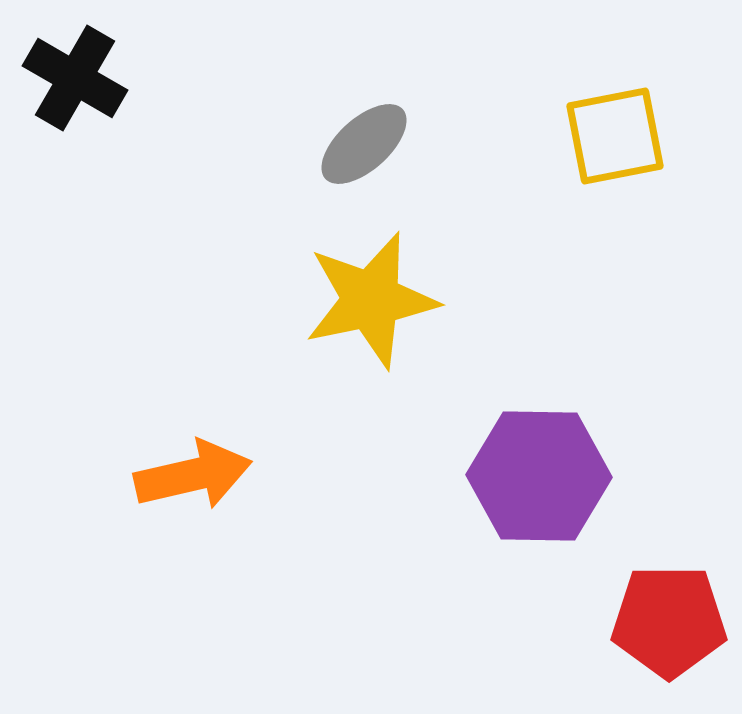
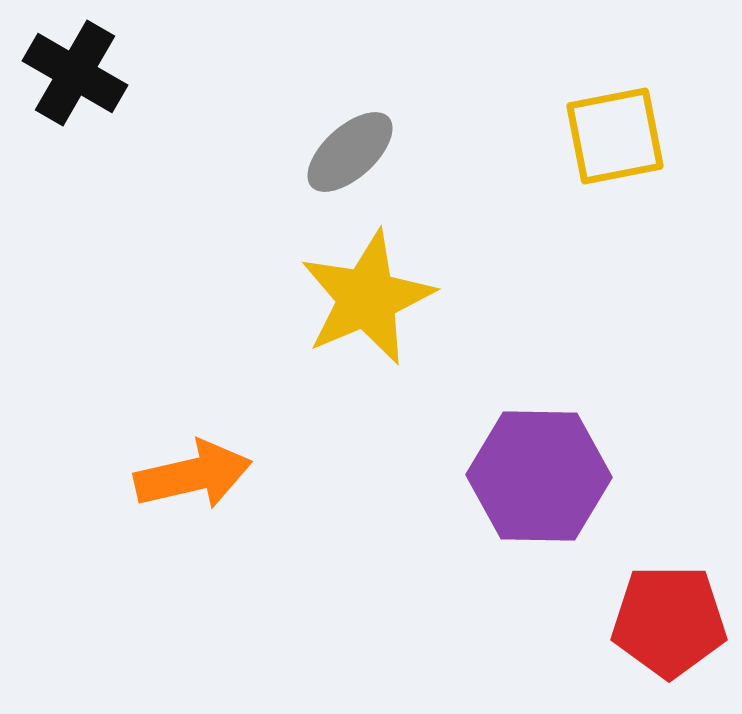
black cross: moved 5 px up
gray ellipse: moved 14 px left, 8 px down
yellow star: moved 4 px left, 2 px up; rotated 11 degrees counterclockwise
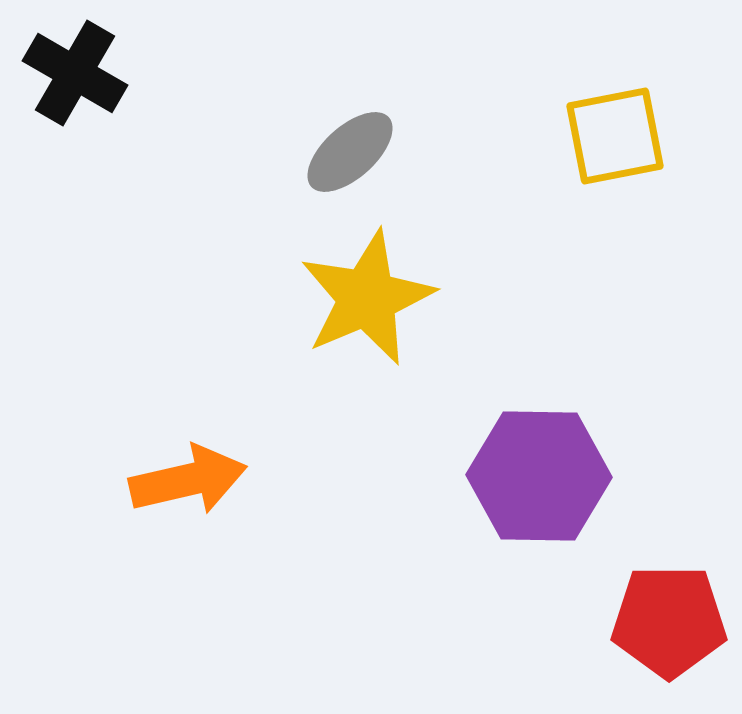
orange arrow: moved 5 px left, 5 px down
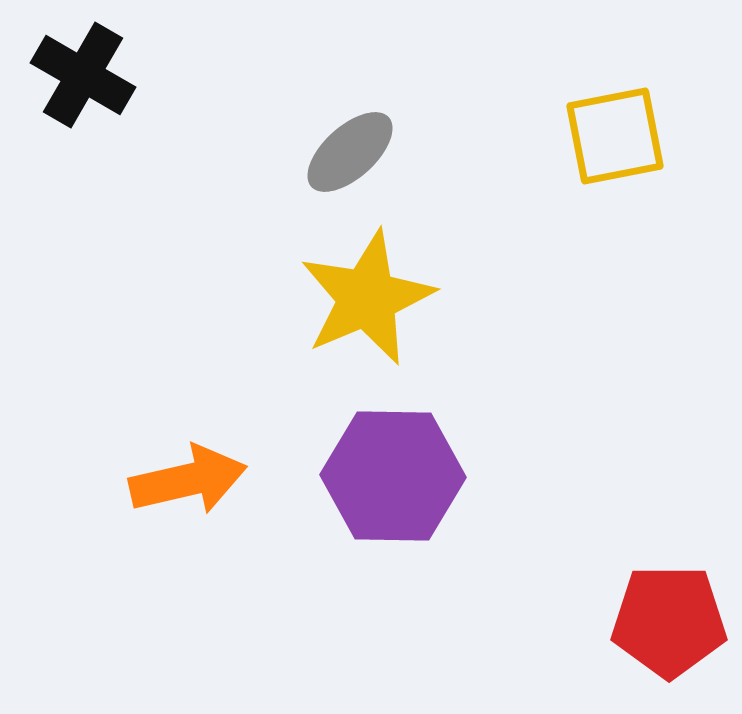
black cross: moved 8 px right, 2 px down
purple hexagon: moved 146 px left
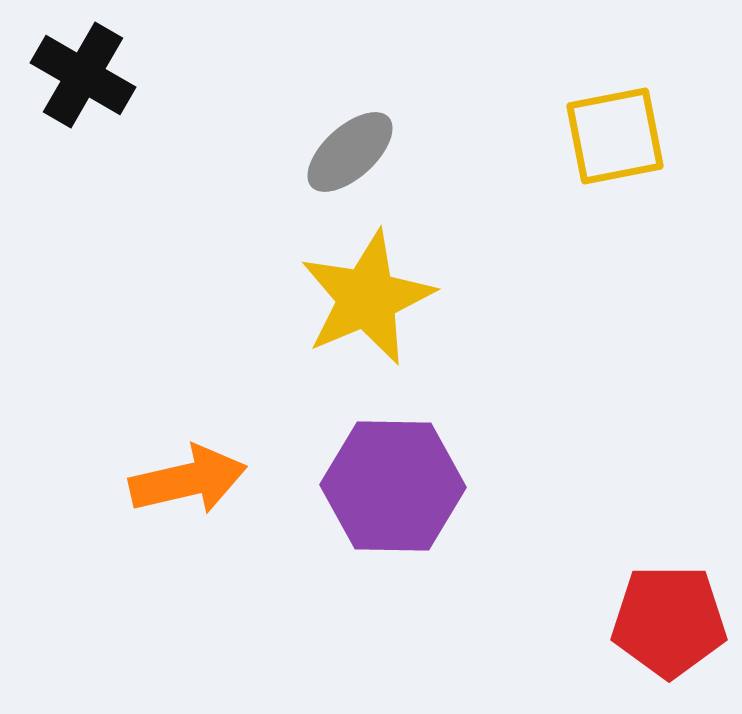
purple hexagon: moved 10 px down
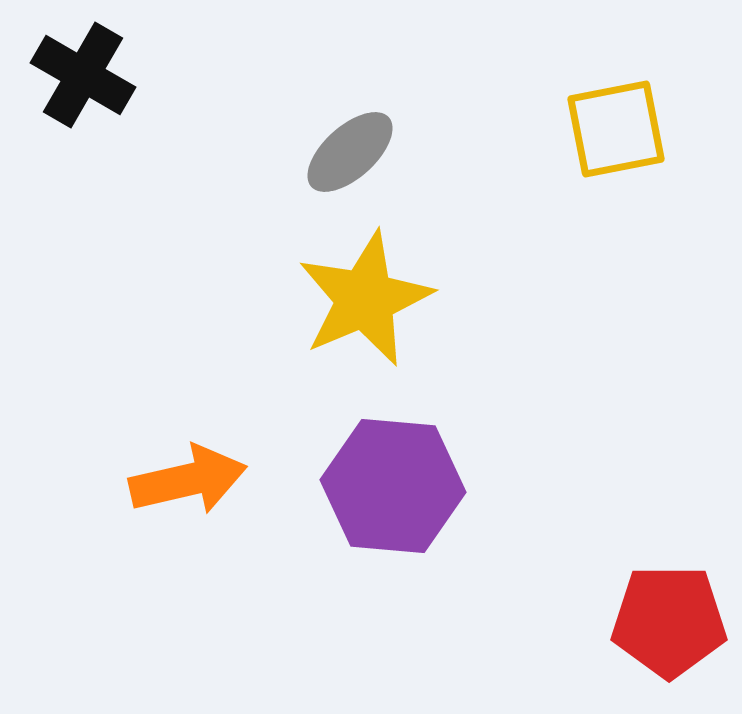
yellow square: moved 1 px right, 7 px up
yellow star: moved 2 px left, 1 px down
purple hexagon: rotated 4 degrees clockwise
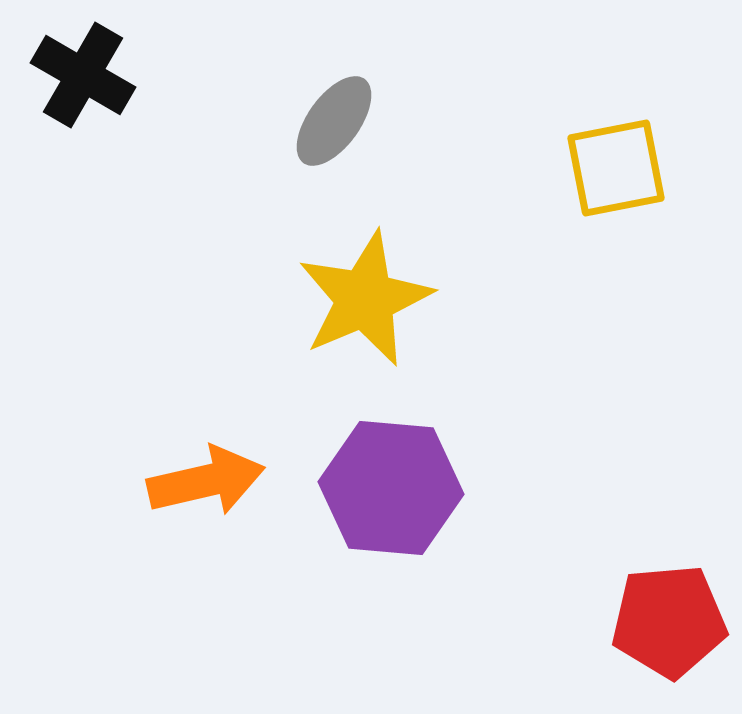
yellow square: moved 39 px down
gray ellipse: moved 16 px left, 31 px up; rotated 12 degrees counterclockwise
orange arrow: moved 18 px right, 1 px down
purple hexagon: moved 2 px left, 2 px down
red pentagon: rotated 5 degrees counterclockwise
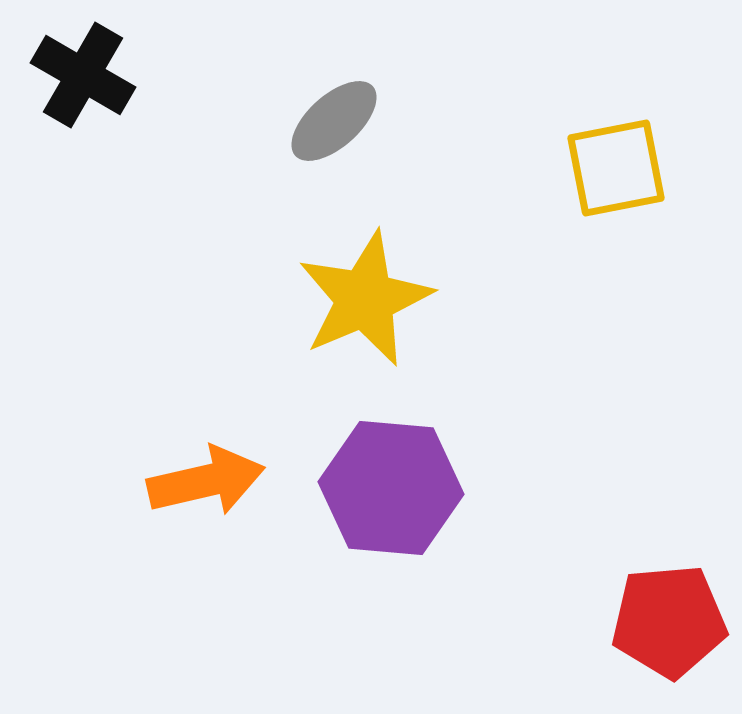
gray ellipse: rotated 12 degrees clockwise
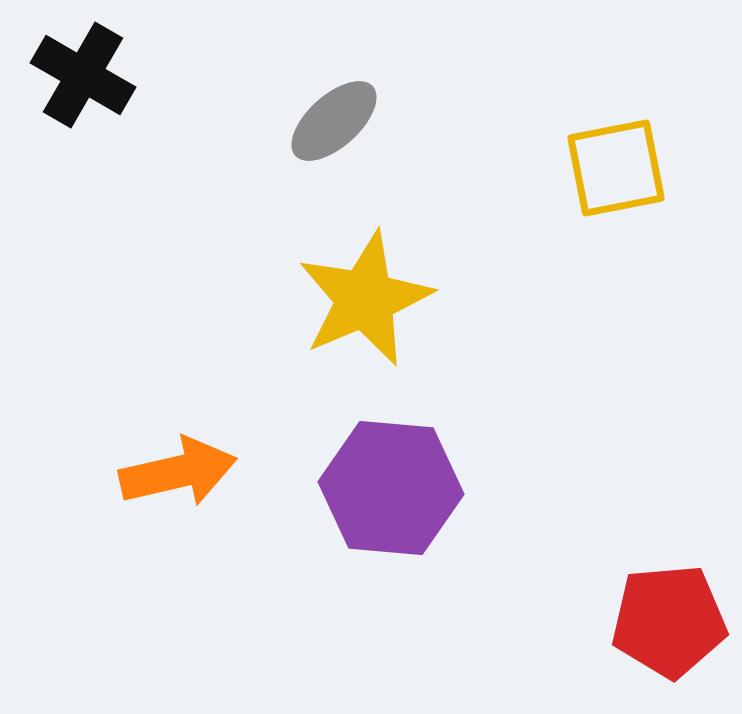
orange arrow: moved 28 px left, 9 px up
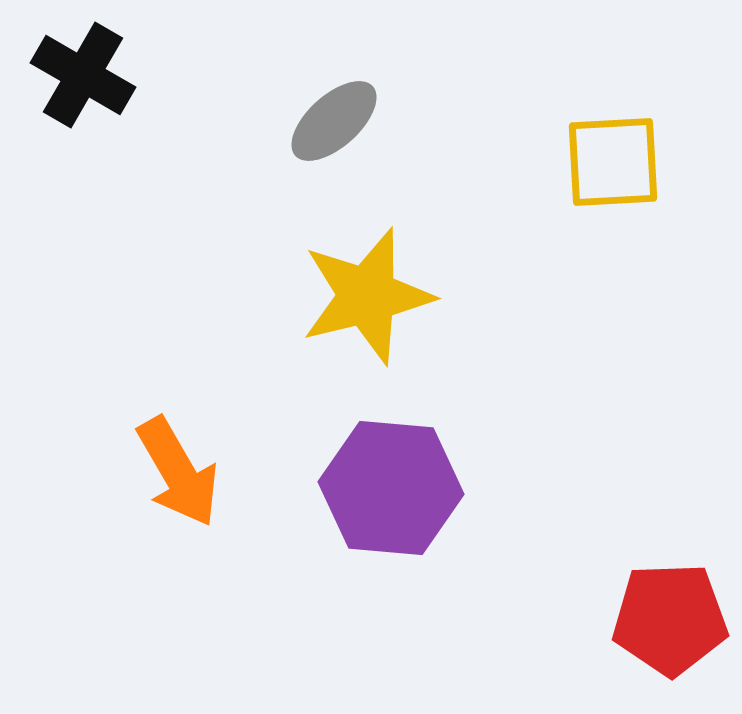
yellow square: moved 3 px left, 6 px up; rotated 8 degrees clockwise
yellow star: moved 2 px right, 3 px up; rotated 9 degrees clockwise
orange arrow: rotated 73 degrees clockwise
red pentagon: moved 1 px right, 2 px up; rotated 3 degrees clockwise
